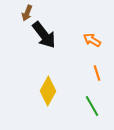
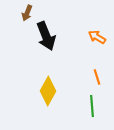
black arrow: moved 2 px right, 1 px down; rotated 16 degrees clockwise
orange arrow: moved 5 px right, 3 px up
orange line: moved 4 px down
green line: rotated 25 degrees clockwise
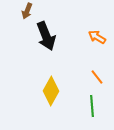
brown arrow: moved 2 px up
orange line: rotated 21 degrees counterclockwise
yellow diamond: moved 3 px right
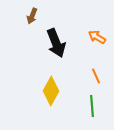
brown arrow: moved 5 px right, 5 px down
black arrow: moved 10 px right, 7 px down
orange line: moved 1 px left, 1 px up; rotated 14 degrees clockwise
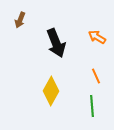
brown arrow: moved 12 px left, 4 px down
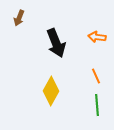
brown arrow: moved 1 px left, 2 px up
orange arrow: rotated 24 degrees counterclockwise
green line: moved 5 px right, 1 px up
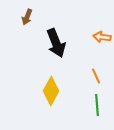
brown arrow: moved 8 px right, 1 px up
orange arrow: moved 5 px right
